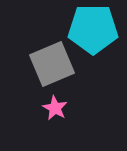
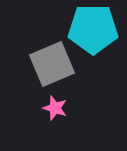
pink star: rotated 10 degrees counterclockwise
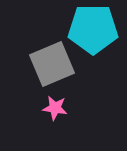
pink star: rotated 10 degrees counterclockwise
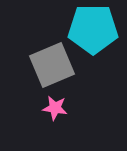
gray square: moved 1 px down
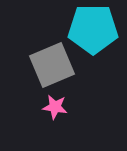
pink star: moved 1 px up
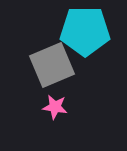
cyan pentagon: moved 8 px left, 2 px down
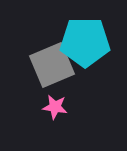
cyan pentagon: moved 11 px down
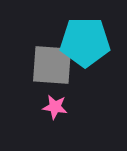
gray square: rotated 27 degrees clockwise
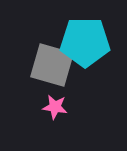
gray square: rotated 12 degrees clockwise
